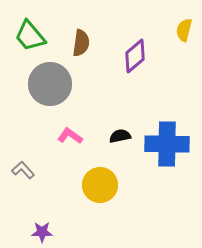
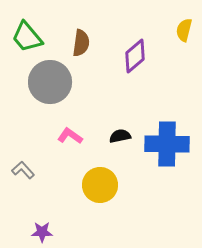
green trapezoid: moved 3 px left, 1 px down
gray circle: moved 2 px up
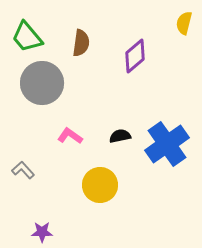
yellow semicircle: moved 7 px up
gray circle: moved 8 px left, 1 px down
blue cross: rotated 36 degrees counterclockwise
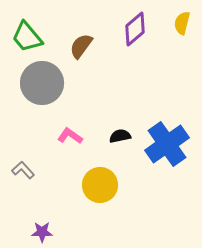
yellow semicircle: moved 2 px left
brown semicircle: moved 3 px down; rotated 152 degrees counterclockwise
purple diamond: moved 27 px up
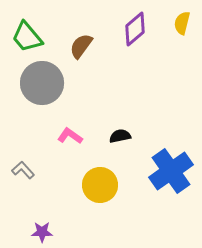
blue cross: moved 4 px right, 27 px down
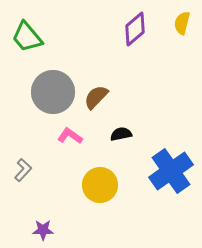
brown semicircle: moved 15 px right, 51 px down; rotated 8 degrees clockwise
gray circle: moved 11 px right, 9 px down
black semicircle: moved 1 px right, 2 px up
gray L-shape: rotated 85 degrees clockwise
purple star: moved 1 px right, 2 px up
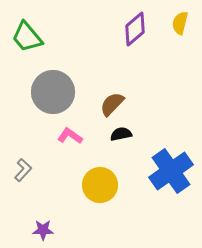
yellow semicircle: moved 2 px left
brown semicircle: moved 16 px right, 7 px down
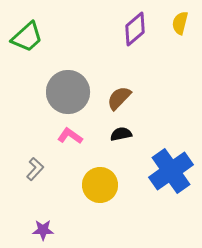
green trapezoid: rotated 92 degrees counterclockwise
gray circle: moved 15 px right
brown semicircle: moved 7 px right, 6 px up
gray L-shape: moved 12 px right, 1 px up
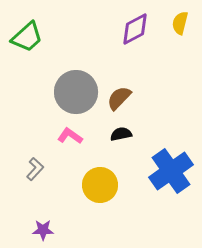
purple diamond: rotated 12 degrees clockwise
gray circle: moved 8 px right
